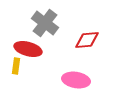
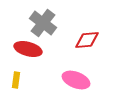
gray cross: moved 2 px left
yellow rectangle: moved 14 px down
pink ellipse: rotated 12 degrees clockwise
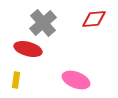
gray cross: rotated 12 degrees clockwise
red diamond: moved 7 px right, 21 px up
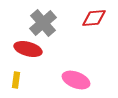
red diamond: moved 1 px up
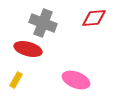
gray cross: rotated 28 degrees counterclockwise
yellow rectangle: rotated 21 degrees clockwise
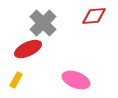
red diamond: moved 2 px up
gray cross: rotated 24 degrees clockwise
red ellipse: rotated 40 degrees counterclockwise
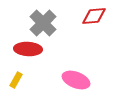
red ellipse: rotated 28 degrees clockwise
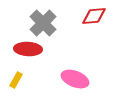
pink ellipse: moved 1 px left, 1 px up
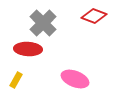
red diamond: rotated 25 degrees clockwise
